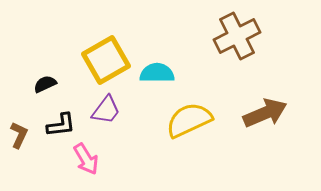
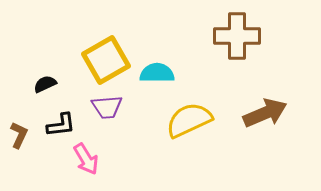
brown cross: rotated 27 degrees clockwise
purple trapezoid: moved 1 px right, 3 px up; rotated 48 degrees clockwise
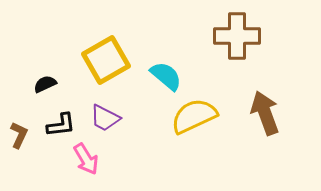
cyan semicircle: moved 9 px right, 3 px down; rotated 40 degrees clockwise
purple trapezoid: moved 2 px left, 11 px down; rotated 32 degrees clockwise
brown arrow: rotated 87 degrees counterclockwise
yellow semicircle: moved 5 px right, 4 px up
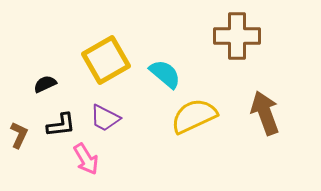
cyan semicircle: moved 1 px left, 2 px up
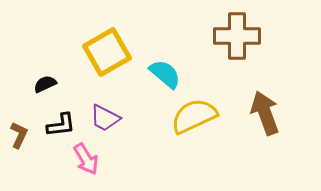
yellow square: moved 1 px right, 8 px up
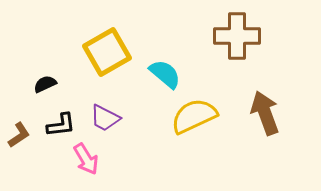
brown L-shape: rotated 32 degrees clockwise
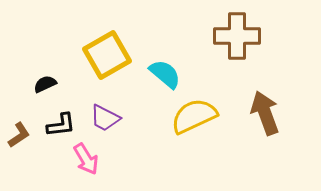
yellow square: moved 3 px down
